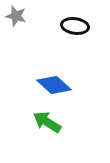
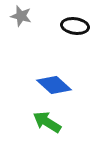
gray star: moved 5 px right
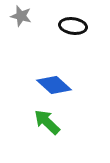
black ellipse: moved 2 px left
green arrow: rotated 12 degrees clockwise
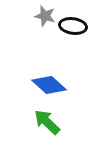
gray star: moved 24 px right
blue diamond: moved 5 px left
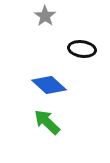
gray star: rotated 20 degrees clockwise
black ellipse: moved 9 px right, 23 px down
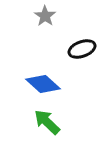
black ellipse: rotated 28 degrees counterclockwise
blue diamond: moved 6 px left, 1 px up
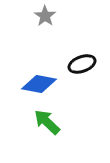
black ellipse: moved 15 px down
blue diamond: moved 4 px left; rotated 32 degrees counterclockwise
